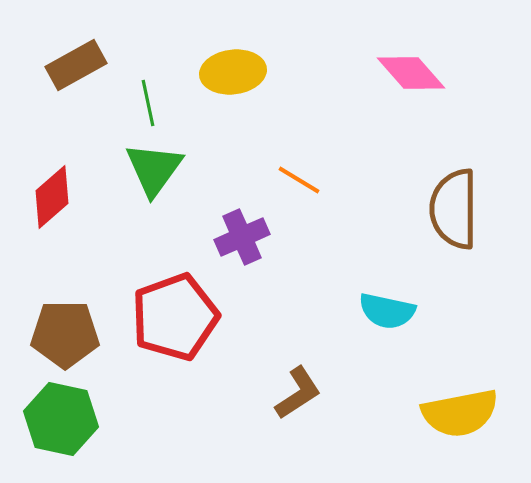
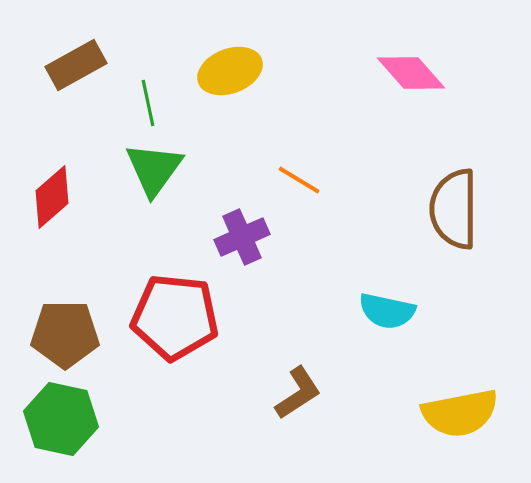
yellow ellipse: moved 3 px left, 1 px up; rotated 14 degrees counterclockwise
red pentagon: rotated 26 degrees clockwise
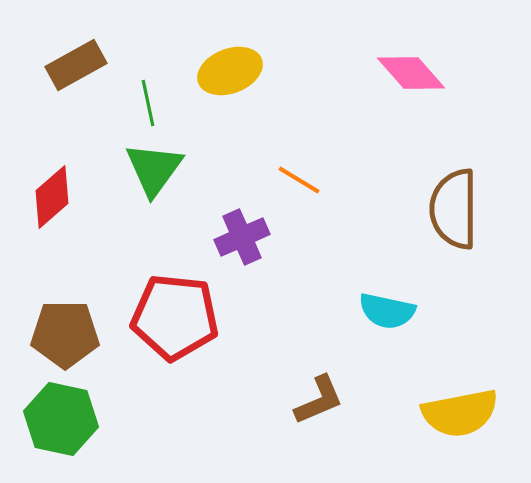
brown L-shape: moved 21 px right, 7 px down; rotated 10 degrees clockwise
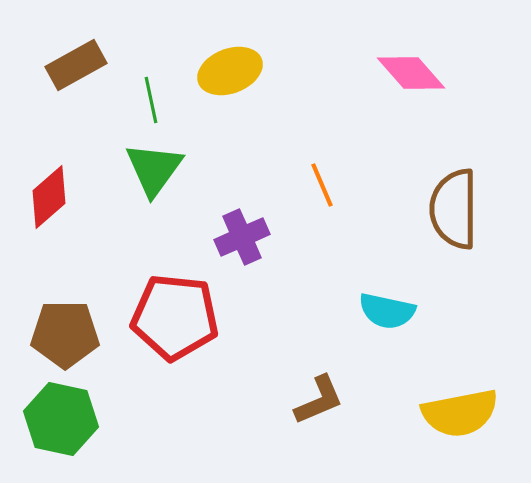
green line: moved 3 px right, 3 px up
orange line: moved 23 px right, 5 px down; rotated 36 degrees clockwise
red diamond: moved 3 px left
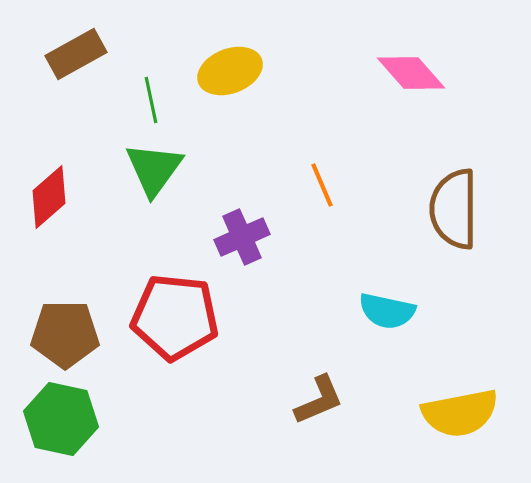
brown rectangle: moved 11 px up
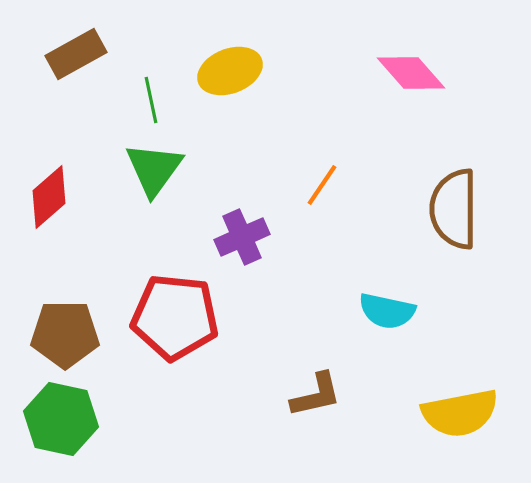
orange line: rotated 57 degrees clockwise
brown L-shape: moved 3 px left, 5 px up; rotated 10 degrees clockwise
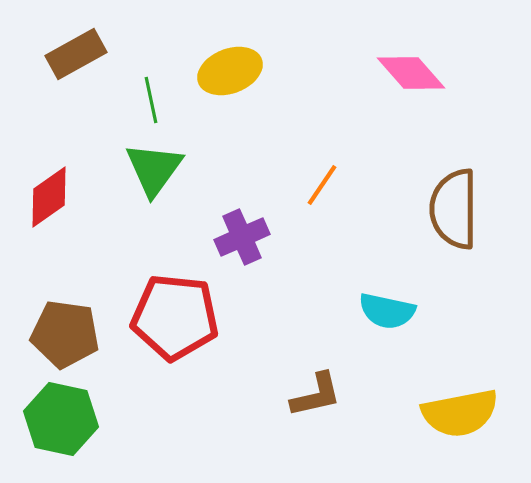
red diamond: rotated 6 degrees clockwise
brown pentagon: rotated 8 degrees clockwise
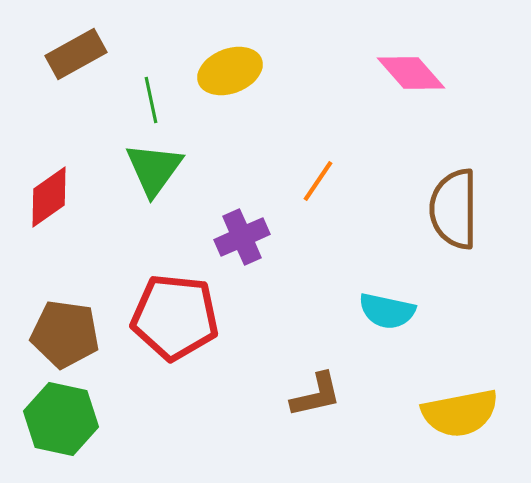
orange line: moved 4 px left, 4 px up
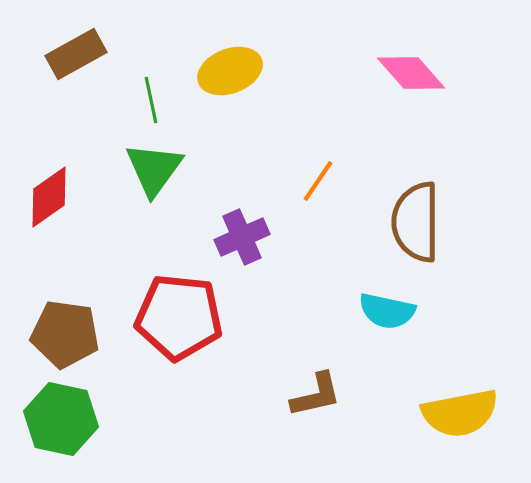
brown semicircle: moved 38 px left, 13 px down
red pentagon: moved 4 px right
